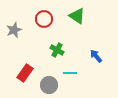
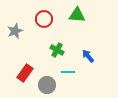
green triangle: moved 1 px up; rotated 30 degrees counterclockwise
gray star: moved 1 px right, 1 px down
blue arrow: moved 8 px left
cyan line: moved 2 px left, 1 px up
gray circle: moved 2 px left
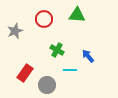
cyan line: moved 2 px right, 2 px up
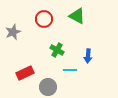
green triangle: moved 1 px down; rotated 24 degrees clockwise
gray star: moved 2 px left, 1 px down
blue arrow: rotated 136 degrees counterclockwise
red rectangle: rotated 30 degrees clockwise
gray circle: moved 1 px right, 2 px down
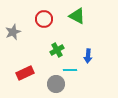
green cross: rotated 32 degrees clockwise
gray circle: moved 8 px right, 3 px up
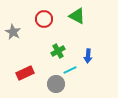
gray star: rotated 21 degrees counterclockwise
green cross: moved 1 px right, 1 px down
cyan line: rotated 24 degrees counterclockwise
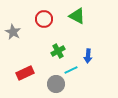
cyan line: moved 1 px right
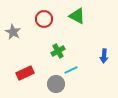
blue arrow: moved 16 px right
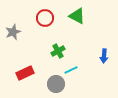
red circle: moved 1 px right, 1 px up
gray star: rotated 21 degrees clockwise
